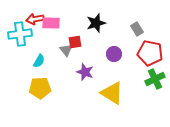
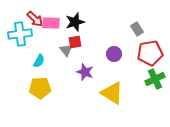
red arrow: rotated 126 degrees counterclockwise
black star: moved 21 px left, 1 px up
red pentagon: rotated 20 degrees counterclockwise
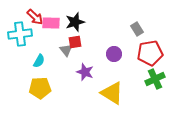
red arrow: moved 2 px up
